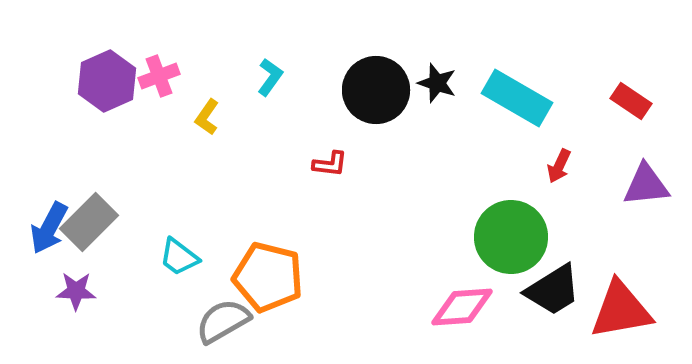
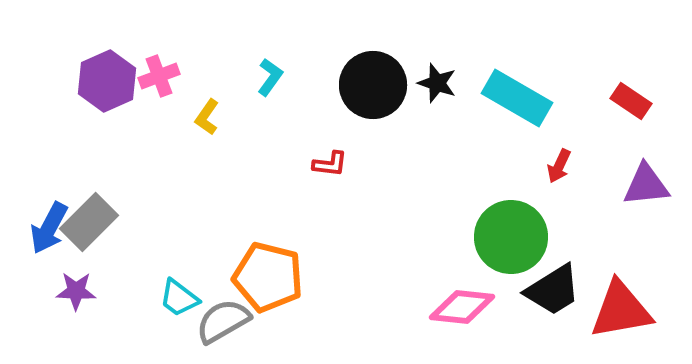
black circle: moved 3 px left, 5 px up
cyan trapezoid: moved 41 px down
pink diamond: rotated 10 degrees clockwise
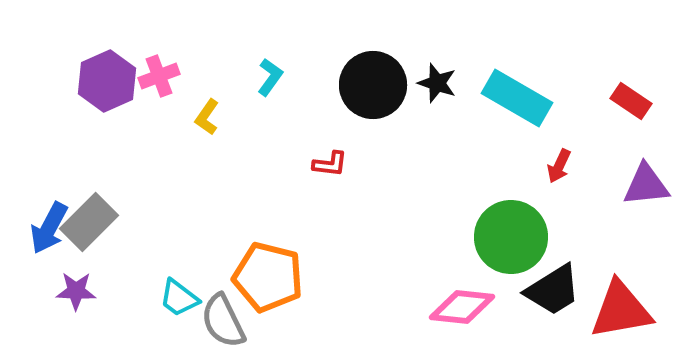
gray semicircle: rotated 86 degrees counterclockwise
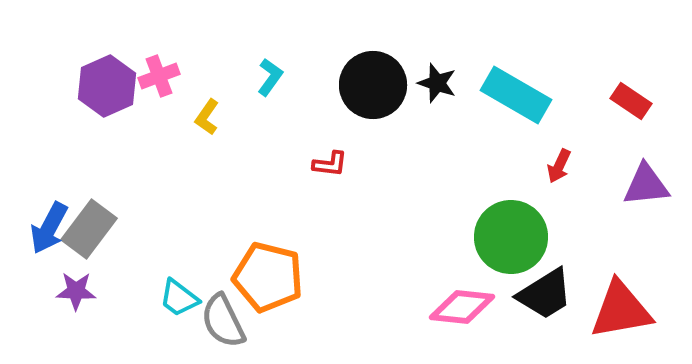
purple hexagon: moved 5 px down
cyan rectangle: moved 1 px left, 3 px up
gray rectangle: moved 7 px down; rotated 8 degrees counterclockwise
black trapezoid: moved 8 px left, 4 px down
